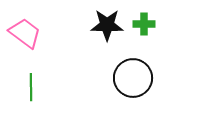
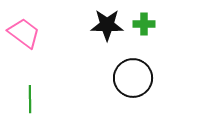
pink trapezoid: moved 1 px left
green line: moved 1 px left, 12 px down
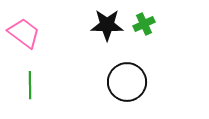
green cross: rotated 25 degrees counterclockwise
black circle: moved 6 px left, 4 px down
green line: moved 14 px up
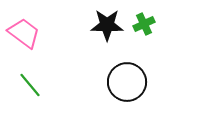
green line: rotated 40 degrees counterclockwise
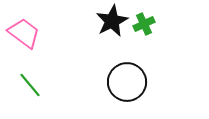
black star: moved 5 px right, 4 px up; rotated 28 degrees counterclockwise
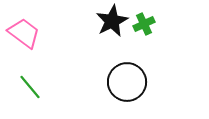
green line: moved 2 px down
